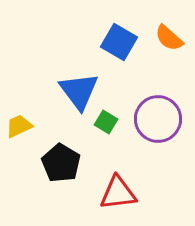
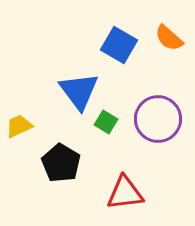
blue square: moved 3 px down
red triangle: moved 7 px right
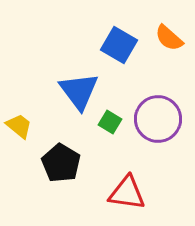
green square: moved 4 px right
yellow trapezoid: rotated 64 degrees clockwise
red triangle: moved 2 px right; rotated 15 degrees clockwise
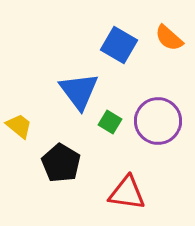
purple circle: moved 2 px down
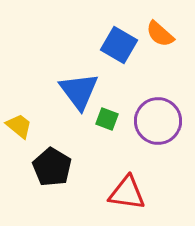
orange semicircle: moved 9 px left, 4 px up
green square: moved 3 px left, 3 px up; rotated 10 degrees counterclockwise
black pentagon: moved 9 px left, 4 px down
